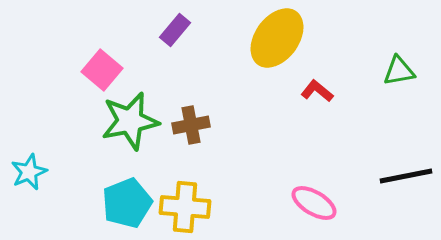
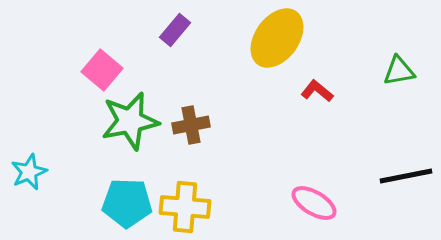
cyan pentagon: rotated 24 degrees clockwise
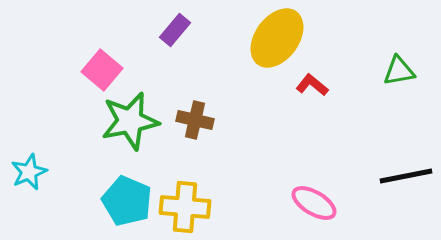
red L-shape: moved 5 px left, 6 px up
brown cross: moved 4 px right, 5 px up; rotated 24 degrees clockwise
cyan pentagon: moved 2 px up; rotated 21 degrees clockwise
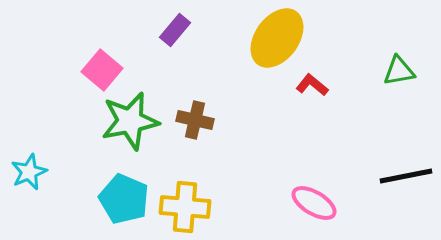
cyan pentagon: moved 3 px left, 2 px up
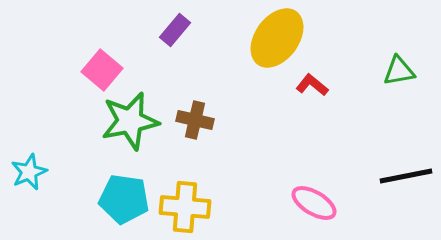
cyan pentagon: rotated 15 degrees counterclockwise
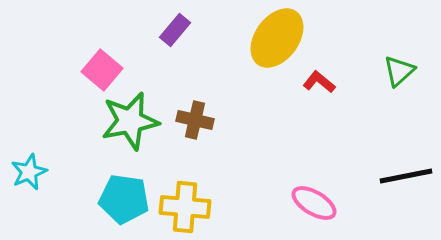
green triangle: rotated 32 degrees counterclockwise
red L-shape: moved 7 px right, 3 px up
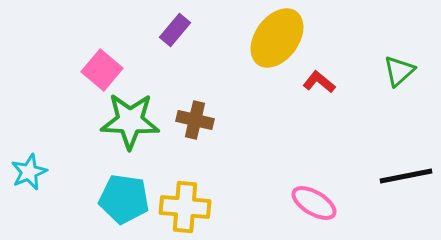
green star: rotated 14 degrees clockwise
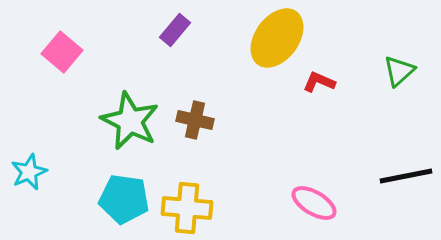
pink square: moved 40 px left, 18 px up
red L-shape: rotated 16 degrees counterclockwise
green star: rotated 24 degrees clockwise
yellow cross: moved 2 px right, 1 px down
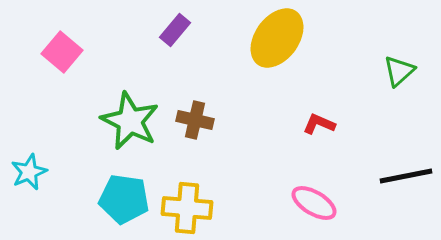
red L-shape: moved 42 px down
